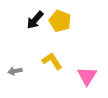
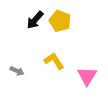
yellow L-shape: moved 2 px right
gray arrow: moved 2 px right; rotated 144 degrees counterclockwise
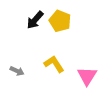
yellow L-shape: moved 3 px down
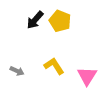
yellow L-shape: moved 2 px down
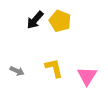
yellow L-shape: moved 2 px down; rotated 20 degrees clockwise
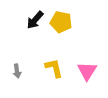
yellow pentagon: moved 1 px right, 1 px down; rotated 10 degrees counterclockwise
gray arrow: rotated 56 degrees clockwise
pink triangle: moved 5 px up
